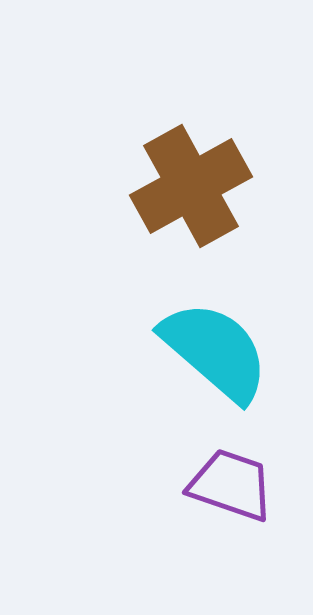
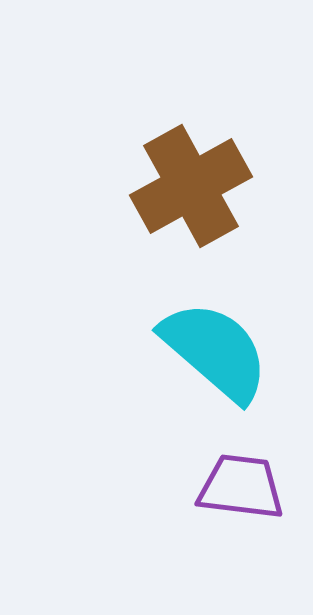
purple trapezoid: moved 10 px right, 2 px down; rotated 12 degrees counterclockwise
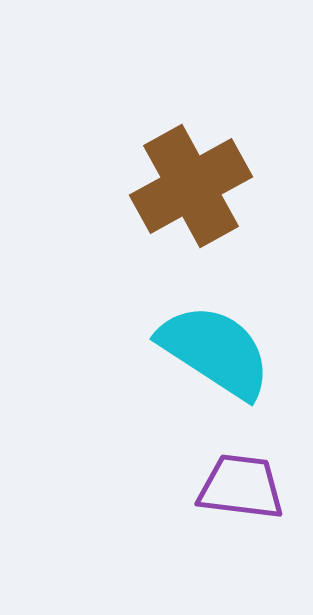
cyan semicircle: rotated 8 degrees counterclockwise
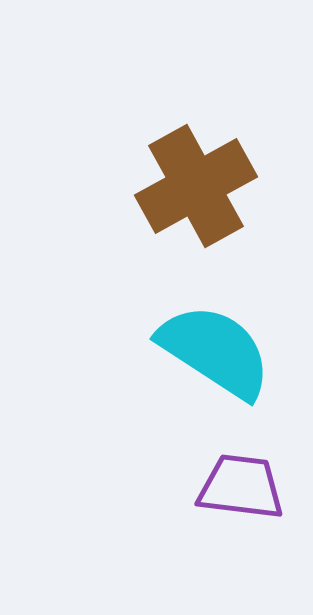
brown cross: moved 5 px right
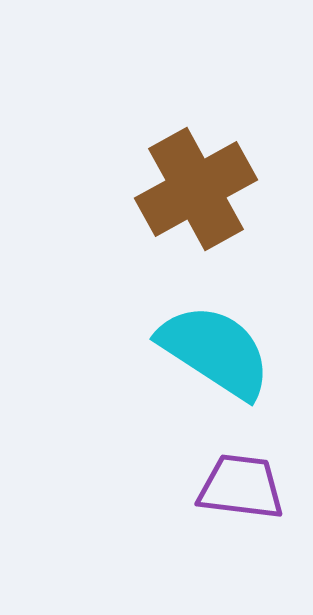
brown cross: moved 3 px down
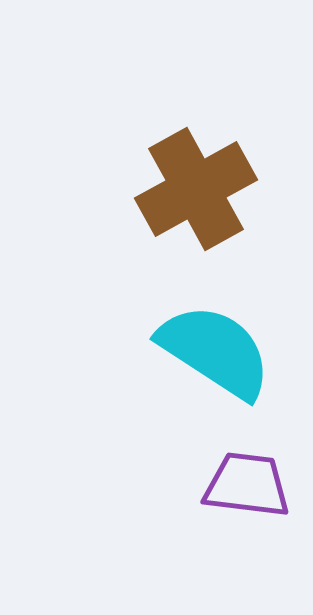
purple trapezoid: moved 6 px right, 2 px up
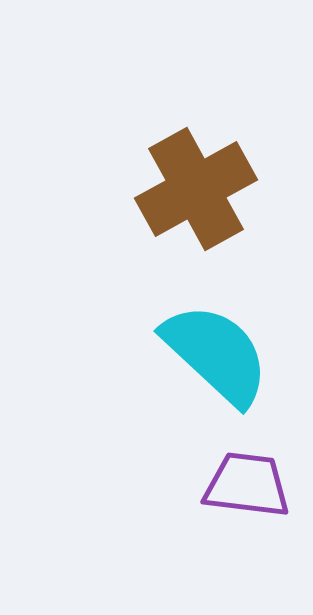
cyan semicircle: moved 1 px right, 3 px down; rotated 10 degrees clockwise
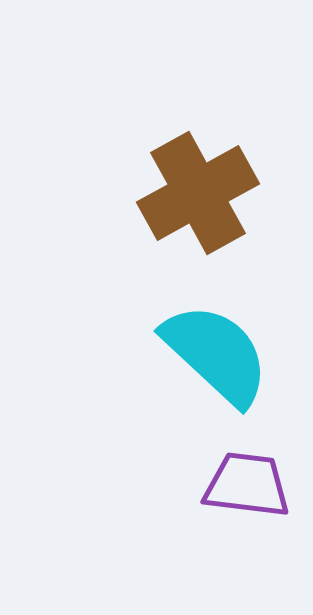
brown cross: moved 2 px right, 4 px down
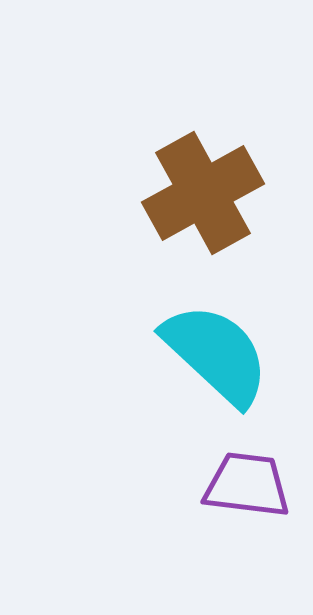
brown cross: moved 5 px right
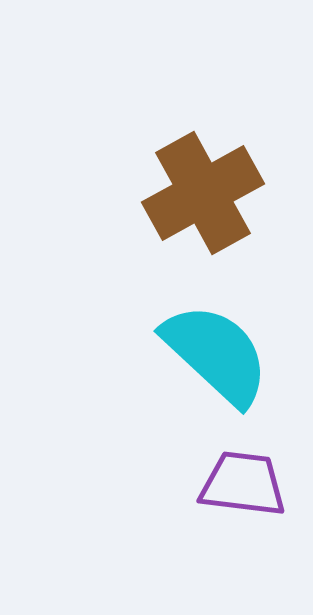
purple trapezoid: moved 4 px left, 1 px up
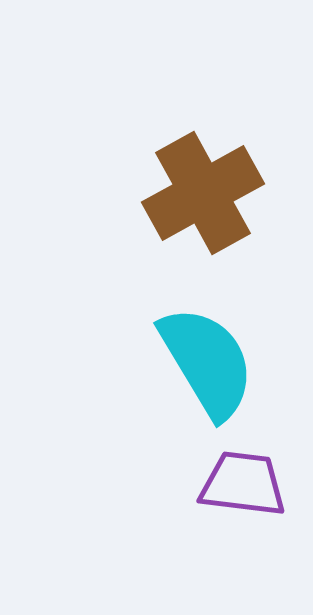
cyan semicircle: moved 9 px left, 8 px down; rotated 16 degrees clockwise
